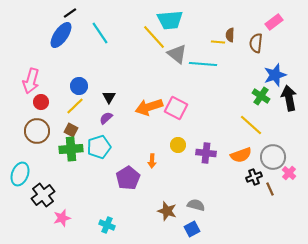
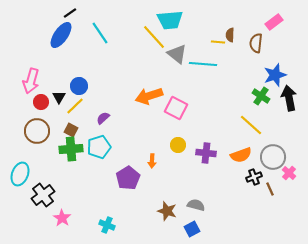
black triangle at (109, 97): moved 50 px left
orange arrow at (149, 107): moved 11 px up
purple semicircle at (106, 118): moved 3 px left
pink star at (62, 218): rotated 24 degrees counterclockwise
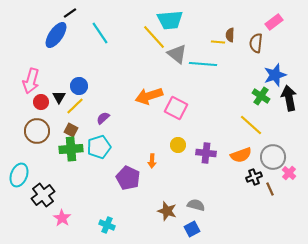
blue ellipse at (61, 35): moved 5 px left
cyan ellipse at (20, 174): moved 1 px left, 1 px down
purple pentagon at (128, 178): rotated 15 degrees counterclockwise
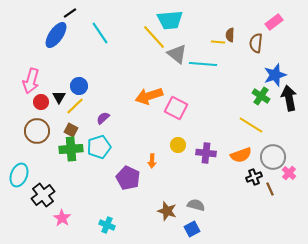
yellow line at (251, 125): rotated 10 degrees counterclockwise
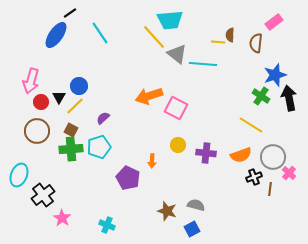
brown line at (270, 189): rotated 32 degrees clockwise
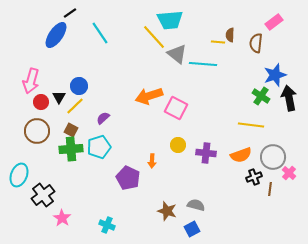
yellow line at (251, 125): rotated 25 degrees counterclockwise
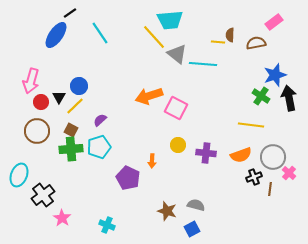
brown semicircle at (256, 43): rotated 72 degrees clockwise
purple semicircle at (103, 118): moved 3 px left, 2 px down
